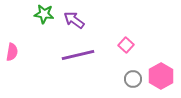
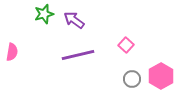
green star: rotated 24 degrees counterclockwise
gray circle: moved 1 px left
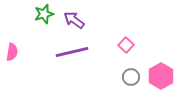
purple line: moved 6 px left, 3 px up
gray circle: moved 1 px left, 2 px up
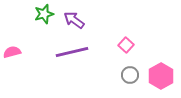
pink semicircle: rotated 114 degrees counterclockwise
gray circle: moved 1 px left, 2 px up
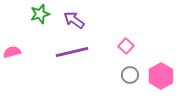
green star: moved 4 px left
pink square: moved 1 px down
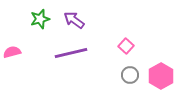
green star: moved 5 px down
purple line: moved 1 px left, 1 px down
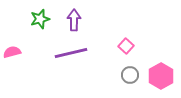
purple arrow: rotated 55 degrees clockwise
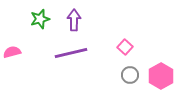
pink square: moved 1 px left, 1 px down
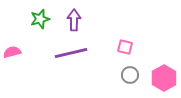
pink square: rotated 28 degrees counterclockwise
pink hexagon: moved 3 px right, 2 px down
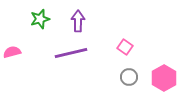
purple arrow: moved 4 px right, 1 px down
pink square: rotated 21 degrees clockwise
gray circle: moved 1 px left, 2 px down
